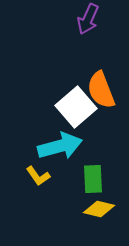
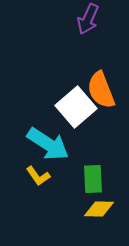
cyan arrow: moved 12 px left, 2 px up; rotated 48 degrees clockwise
yellow diamond: rotated 12 degrees counterclockwise
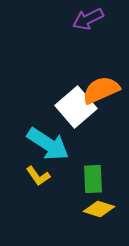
purple arrow: rotated 40 degrees clockwise
orange semicircle: rotated 87 degrees clockwise
yellow diamond: rotated 16 degrees clockwise
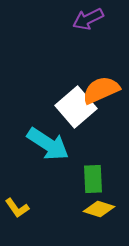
yellow L-shape: moved 21 px left, 32 px down
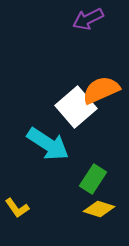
green rectangle: rotated 36 degrees clockwise
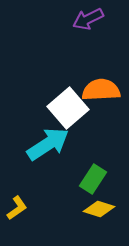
orange semicircle: rotated 21 degrees clockwise
white square: moved 8 px left, 1 px down
cyan arrow: rotated 66 degrees counterclockwise
yellow L-shape: rotated 90 degrees counterclockwise
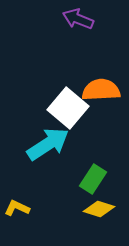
purple arrow: moved 10 px left; rotated 48 degrees clockwise
white square: rotated 9 degrees counterclockwise
yellow L-shape: rotated 120 degrees counterclockwise
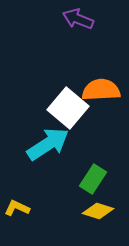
yellow diamond: moved 1 px left, 2 px down
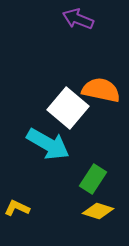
orange semicircle: rotated 15 degrees clockwise
cyan arrow: rotated 63 degrees clockwise
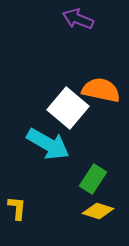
yellow L-shape: rotated 70 degrees clockwise
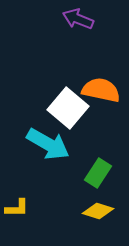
green rectangle: moved 5 px right, 6 px up
yellow L-shape: rotated 85 degrees clockwise
